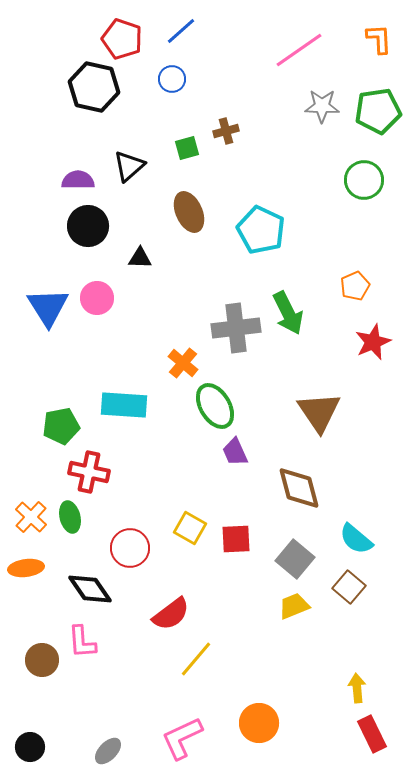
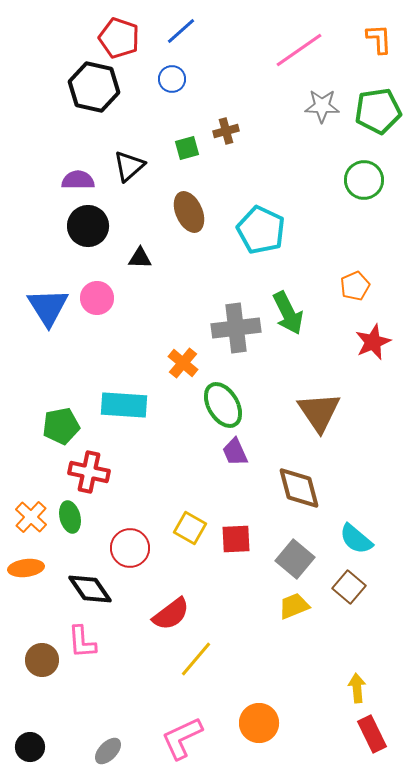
red pentagon at (122, 39): moved 3 px left, 1 px up
green ellipse at (215, 406): moved 8 px right, 1 px up
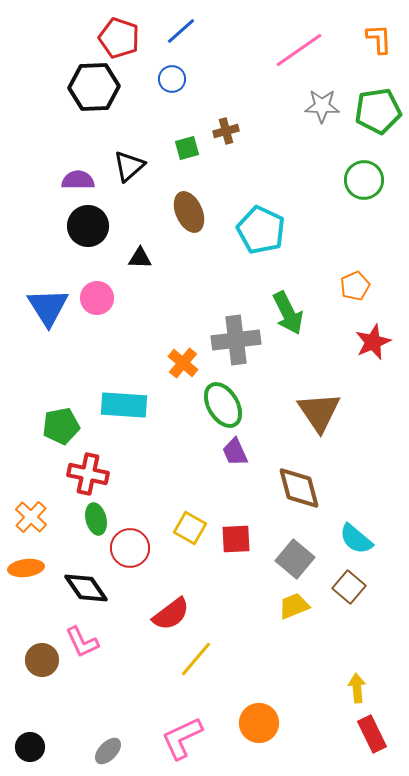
black hexagon at (94, 87): rotated 15 degrees counterclockwise
gray cross at (236, 328): moved 12 px down
red cross at (89, 472): moved 1 px left, 2 px down
green ellipse at (70, 517): moved 26 px right, 2 px down
black diamond at (90, 589): moved 4 px left, 1 px up
pink L-shape at (82, 642): rotated 21 degrees counterclockwise
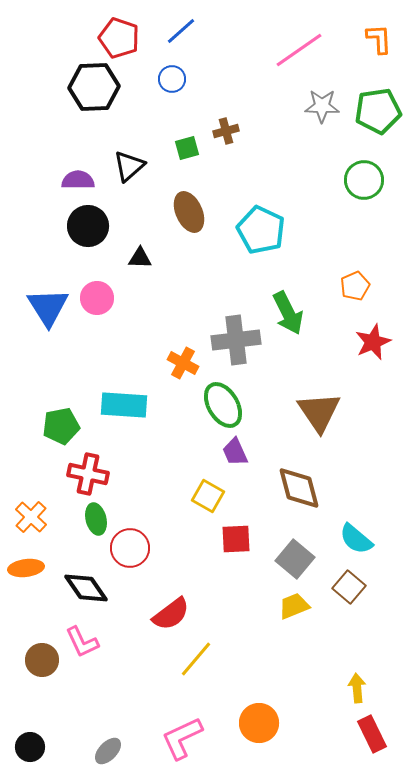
orange cross at (183, 363): rotated 12 degrees counterclockwise
yellow square at (190, 528): moved 18 px right, 32 px up
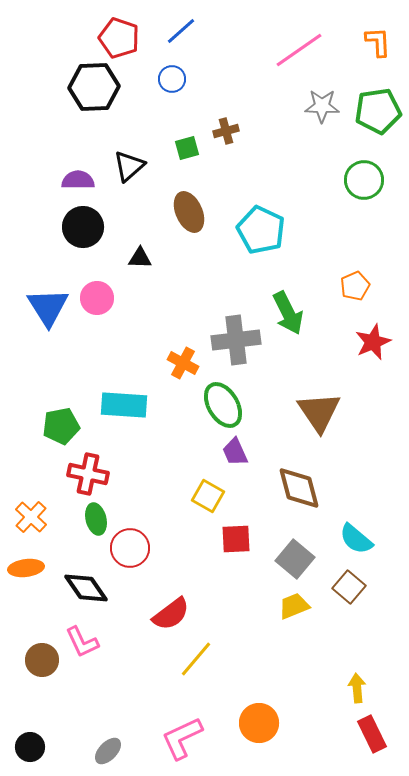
orange L-shape at (379, 39): moved 1 px left, 3 px down
black circle at (88, 226): moved 5 px left, 1 px down
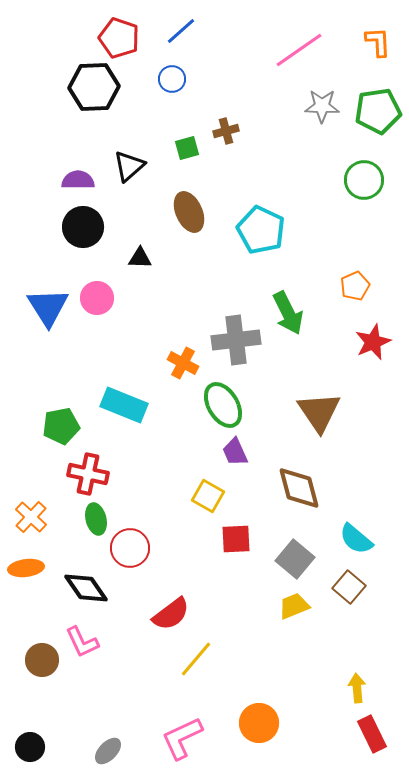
cyan rectangle at (124, 405): rotated 18 degrees clockwise
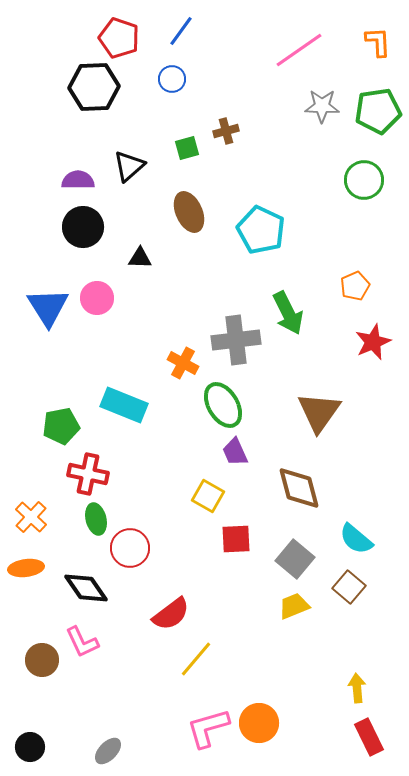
blue line at (181, 31): rotated 12 degrees counterclockwise
brown triangle at (319, 412): rotated 9 degrees clockwise
red rectangle at (372, 734): moved 3 px left, 3 px down
pink L-shape at (182, 738): moved 26 px right, 10 px up; rotated 9 degrees clockwise
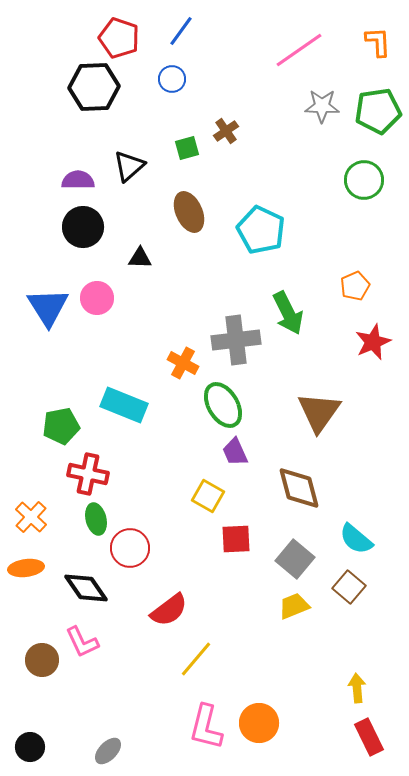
brown cross at (226, 131): rotated 20 degrees counterclockwise
red semicircle at (171, 614): moved 2 px left, 4 px up
pink L-shape at (208, 728): moved 2 px left, 1 px up; rotated 60 degrees counterclockwise
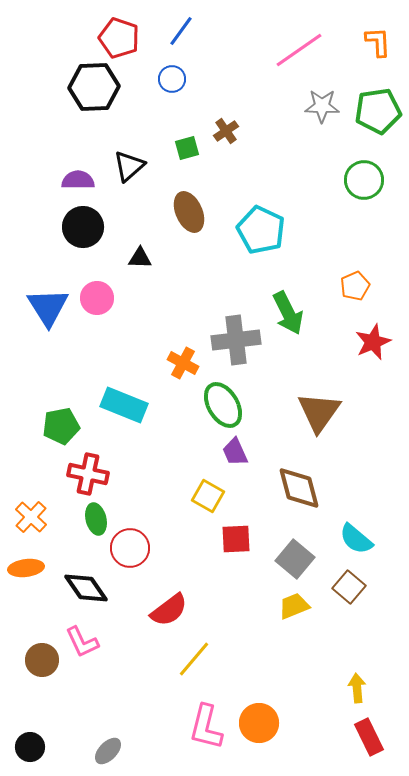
yellow line at (196, 659): moved 2 px left
